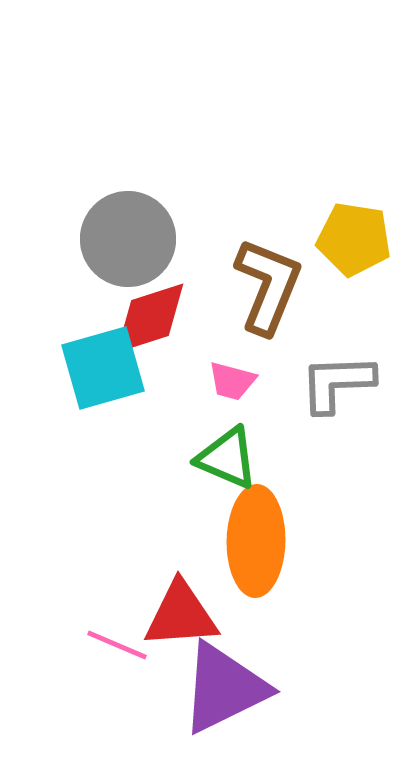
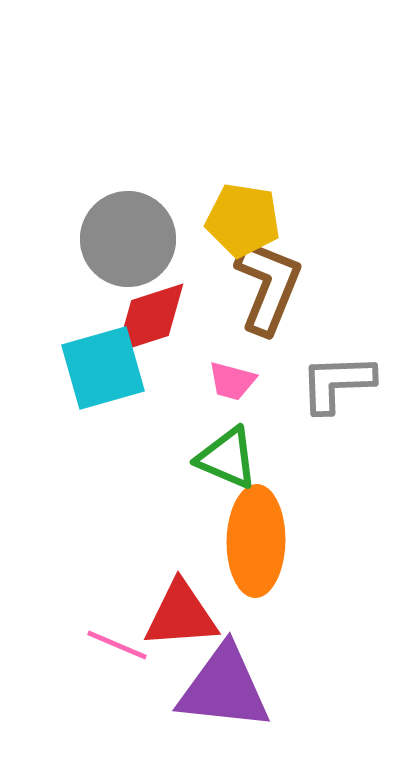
yellow pentagon: moved 111 px left, 19 px up
purple triangle: rotated 32 degrees clockwise
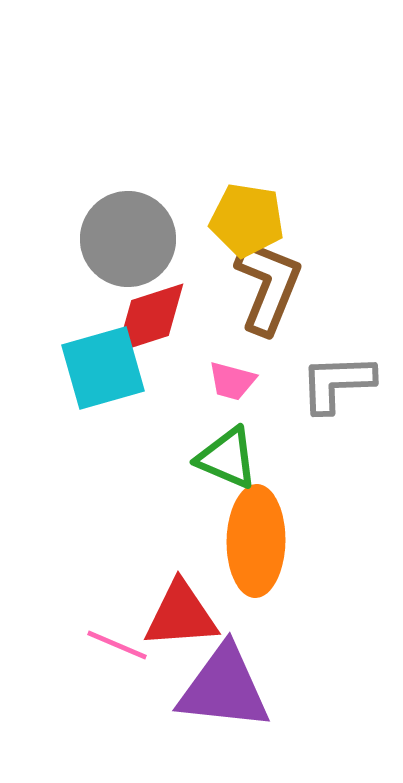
yellow pentagon: moved 4 px right
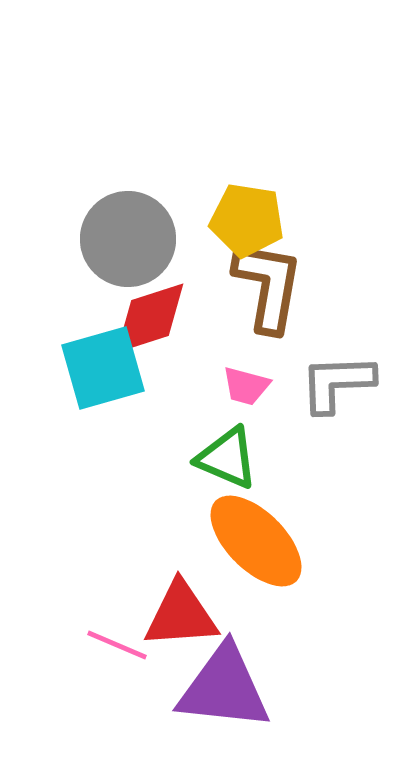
brown L-shape: rotated 12 degrees counterclockwise
pink trapezoid: moved 14 px right, 5 px down
orange ellipse: rotated 46 degrees counterclockwise
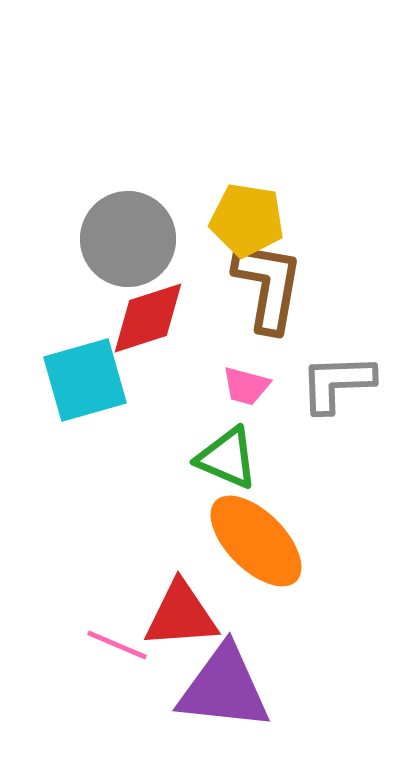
red diamond: moved 2 px left
cyan square: moved 18 px left, 12 px down
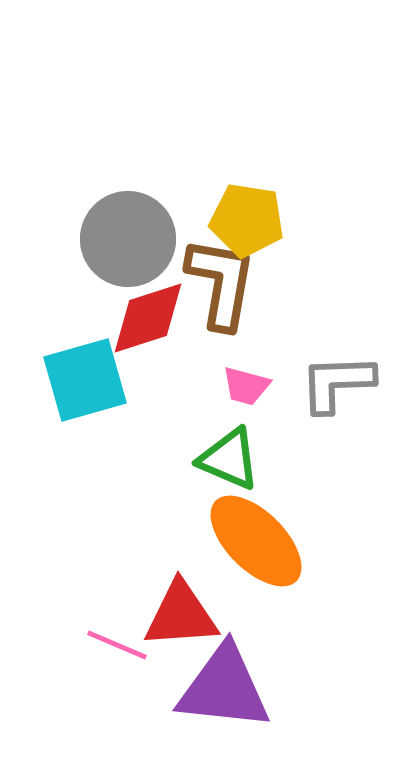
brown L-shape: moved 47 px left, 3 px up
green triangle: moved 2 px right, 1 px down
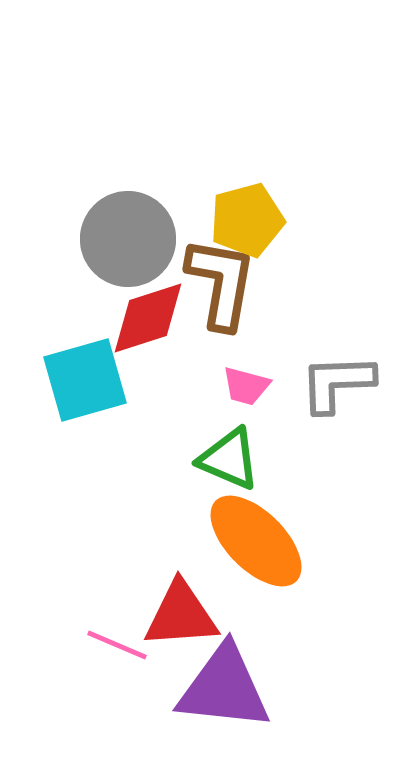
yellow pentagon: rotated 24 degrees counterclockwise
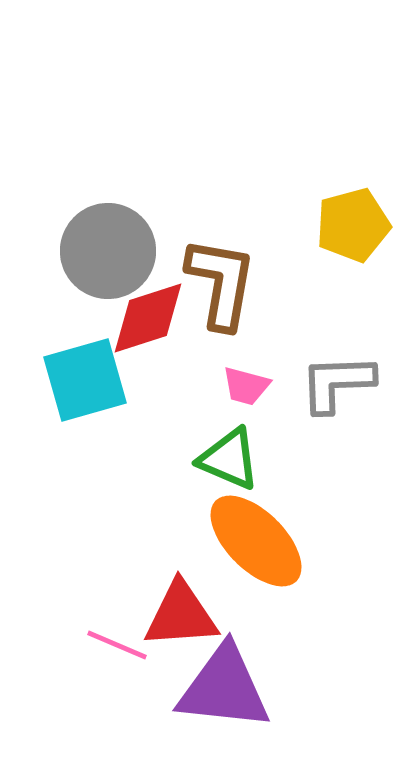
yellow pentagon: moved 106 px right, 5 px down
gray circle: moved 20 px left, 12 px down
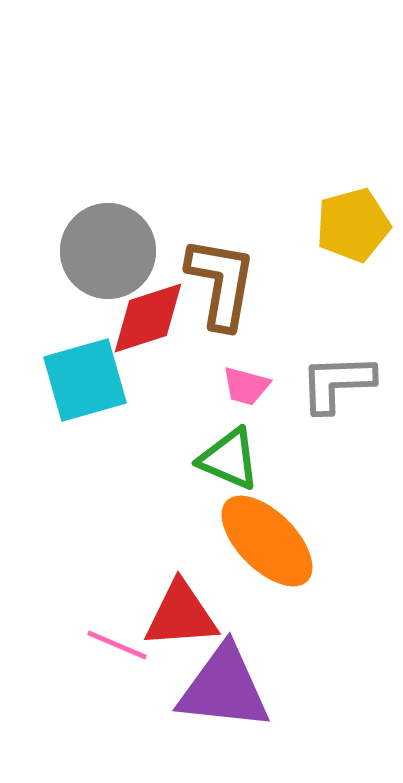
orange ellipse: moved 11 px right
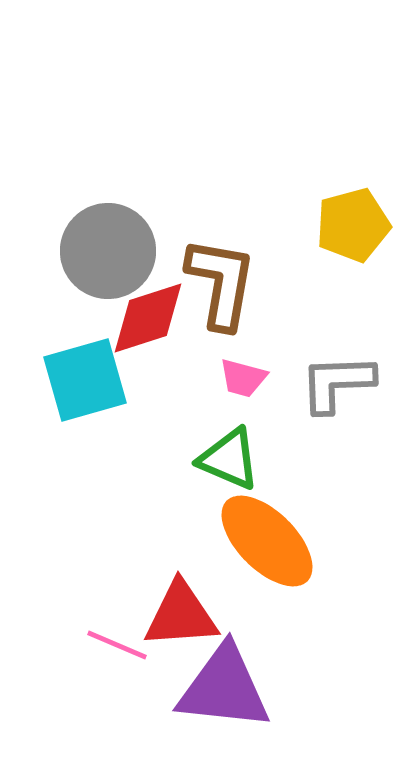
pink trapezoid: moved 3 px left, 8 px up
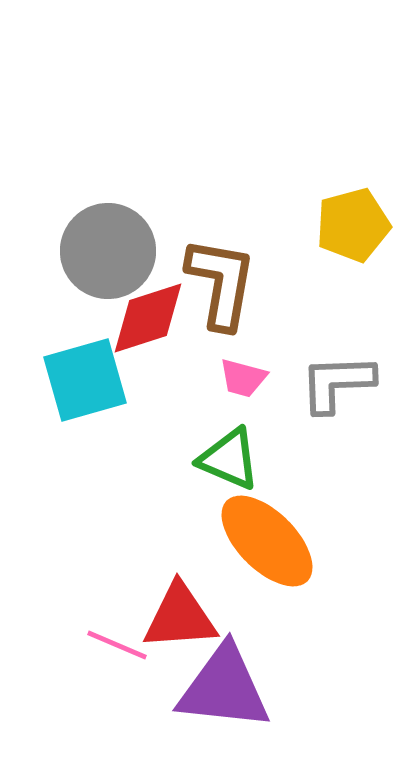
red triangle: moved 1 px left, 2 px down
